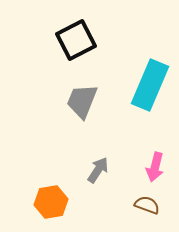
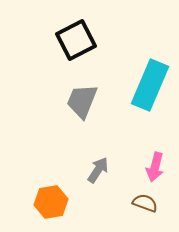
brown semicircle: moved 2 px left, 2 px up
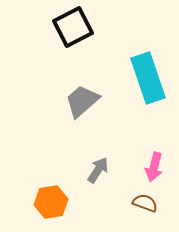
black square: moved 3 px left, 13 px up
cyan rectangle: moved 2 px left, 7 px up; rotated 42 degrees counterclockwise
gray trapezoid: rotated 27 degrees clockwise
pink arrow: moved 1 px left
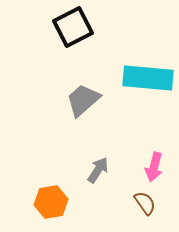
cyan rectangle: rotated 66 degrees counterclockwise
gray trapezoid: moved 1 px right, 1 px up
brown semicircle: rotated 35 degrees clockwise
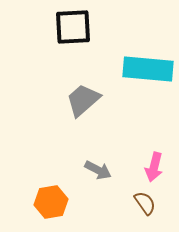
black square: rotated 24 degrees clockwise
cyan rectangle: moved 9 px up
gray arrow: rotated 84 degrees clockwise
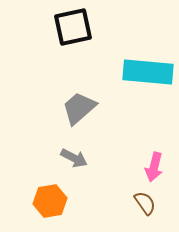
black square: rotated 9 degrees counterclockwise
cyan rectangle: moved 3 px down
gray trapezoid: moved 4 px left, 8 px down
gray arrow: moved 24 px left, 12 px up
orange hexagon: moved 1 px left, 1 px up
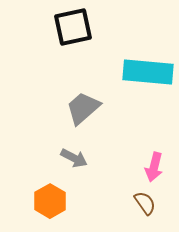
gray trapezoid: moved 4 px right
orange hexagon: rotated 20 degrees counterclockwise
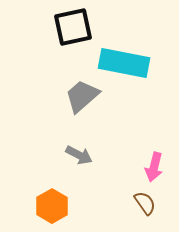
cyan rectangle: moved 24 px left, 9 px up; rotated 6 degrees clockwise
gray trapezoid: moved 1 px left, 12 px up
gray arrow: moved 5 px right, 3 px up
orange hexagon: moved 2 px right, 5 px down
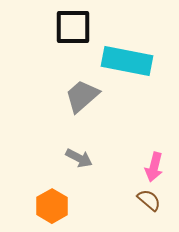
black square: rotated 12 degrees clockwise
cyan rectangle: moved 3 px right, 2 px up
gray arrow: moved 3 px down
brown semicircle: moved 4 px right, 3 px up; rotated 15 degrees counterclockwise
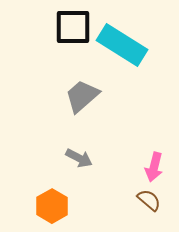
cyan rectangle: moved 5 px left, 16 px up; rotated 21 degrees clockwise
